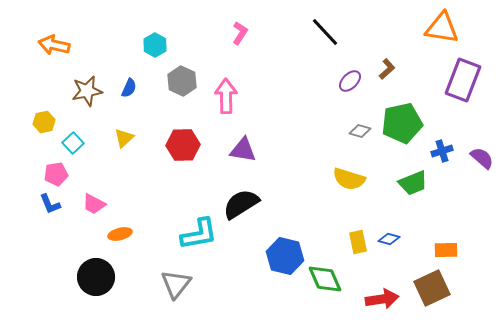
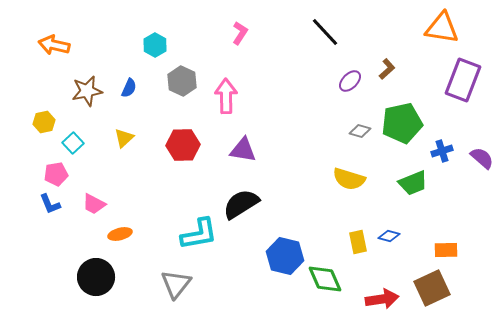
blue diamond: moved 3 px up
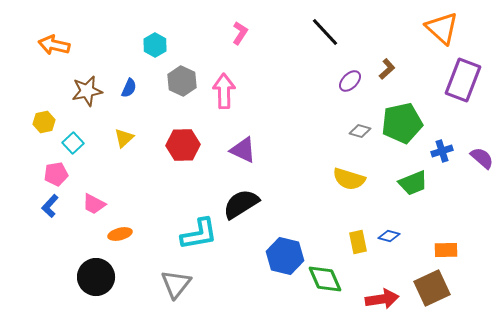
orange triangle: rotated 33 degrees clockwise
pink arrow: moved 2 px left, 5 px up
purple triangle: rotated 16 degrees clockwise
blue L-shape: moved 2 px down; rotated 65 degrees clockwise
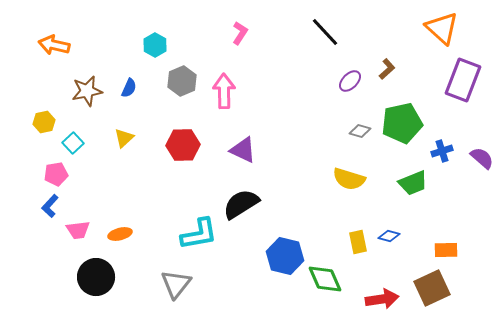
gray hexagon: rotated 12 degrees clockwise
pink trapezoid: moved 16 px left, 26 px down; rotated 35 degrees counterclockwise
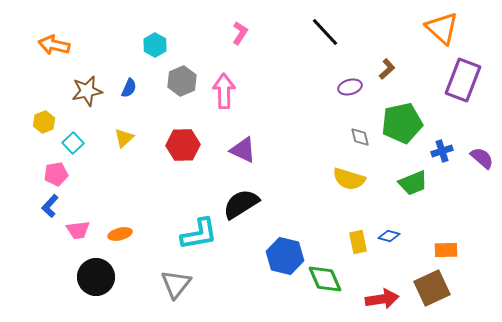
purple ellipse: moved 6 px down; rotated 30 degrees clockwise
yellow hexagon: rotated 10 degrees counterclockwise
gray diamond: moved 6 px down; rotated 60 degrees clockwise
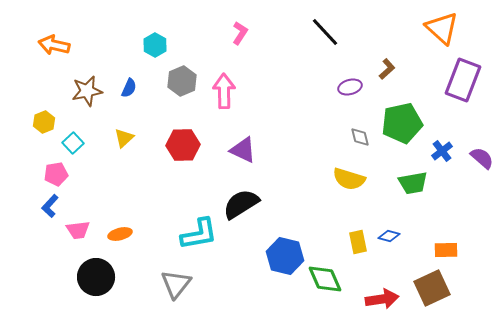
blue cross: rotated 20 degrees counterclockwise
green trapezoid: rotated 12 degrees clockwise
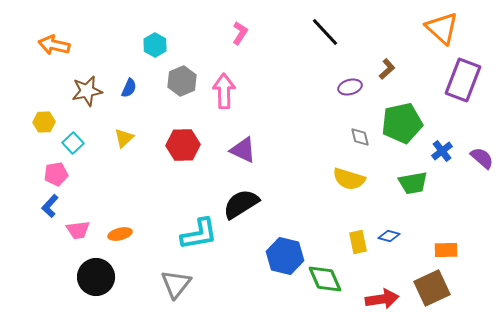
yellow hexagon: rotated 20 degrees clockwise
